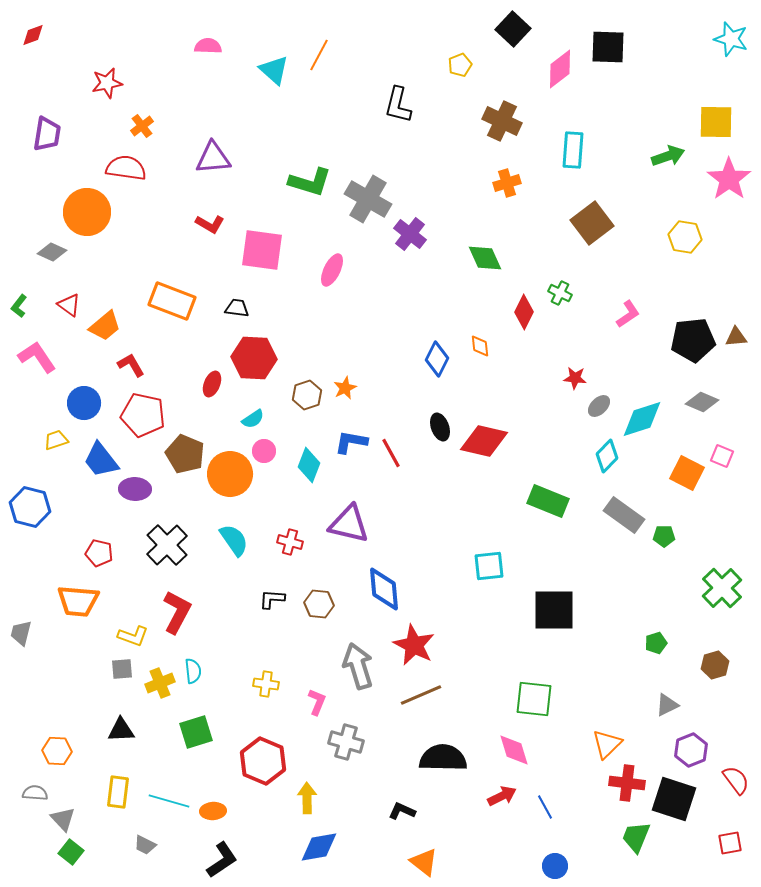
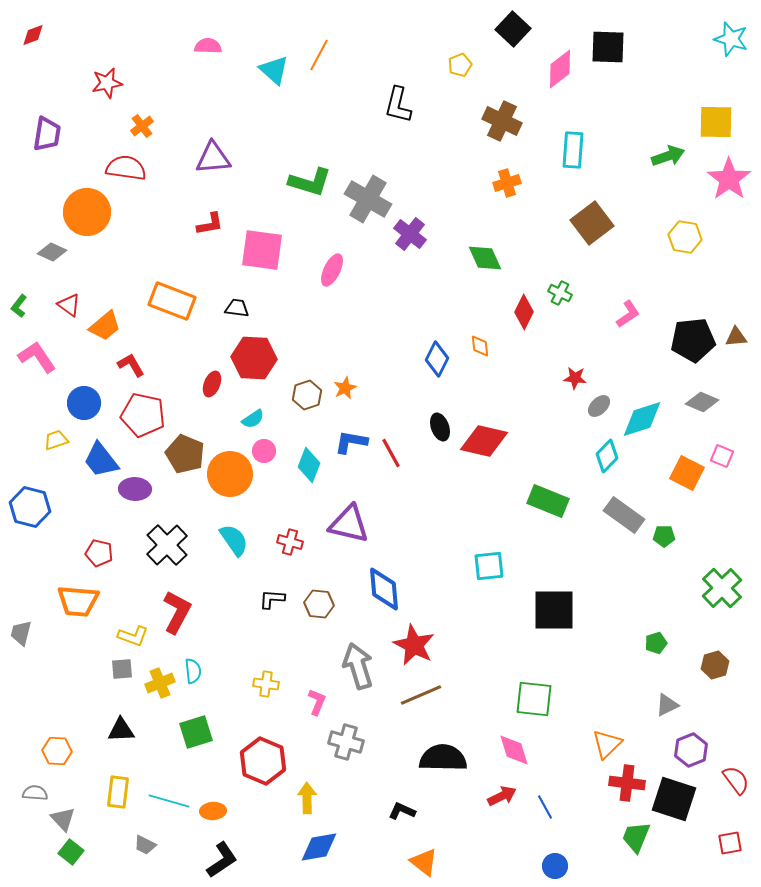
red L-shape at (210, 224): rotated 40 degrees counterclockwise
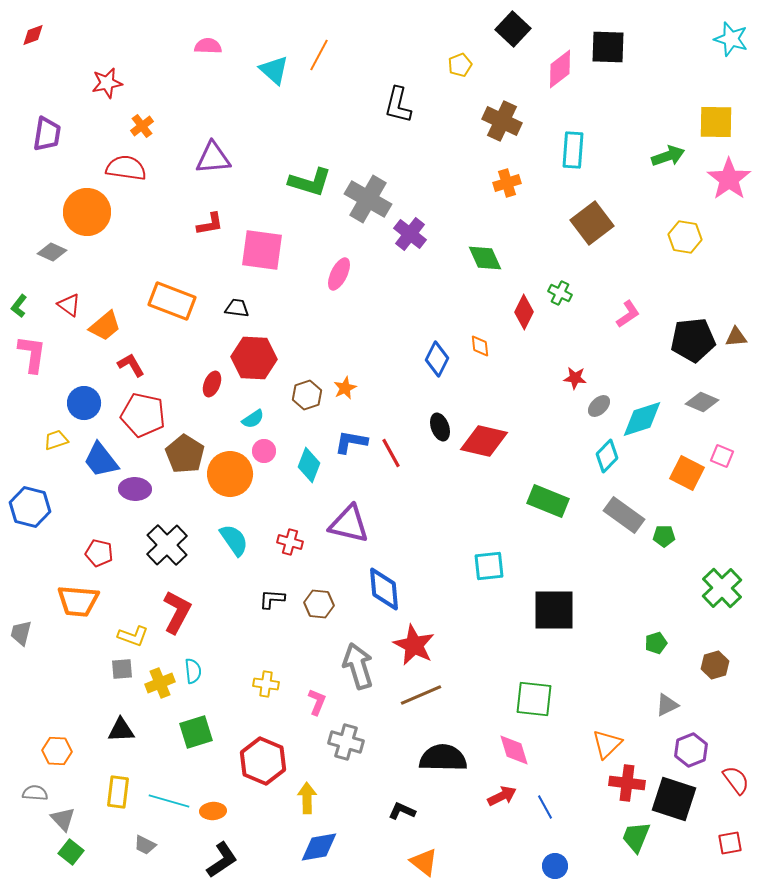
pink ellipse at (332, 270): moved 7 px right, 4 px down
pink L-shape at (37, 357): moved 5 px left, 3 px up; rotated 42 degrees clockwise
brown pentagon at (185, 454): rotated 9 degrees clockwise
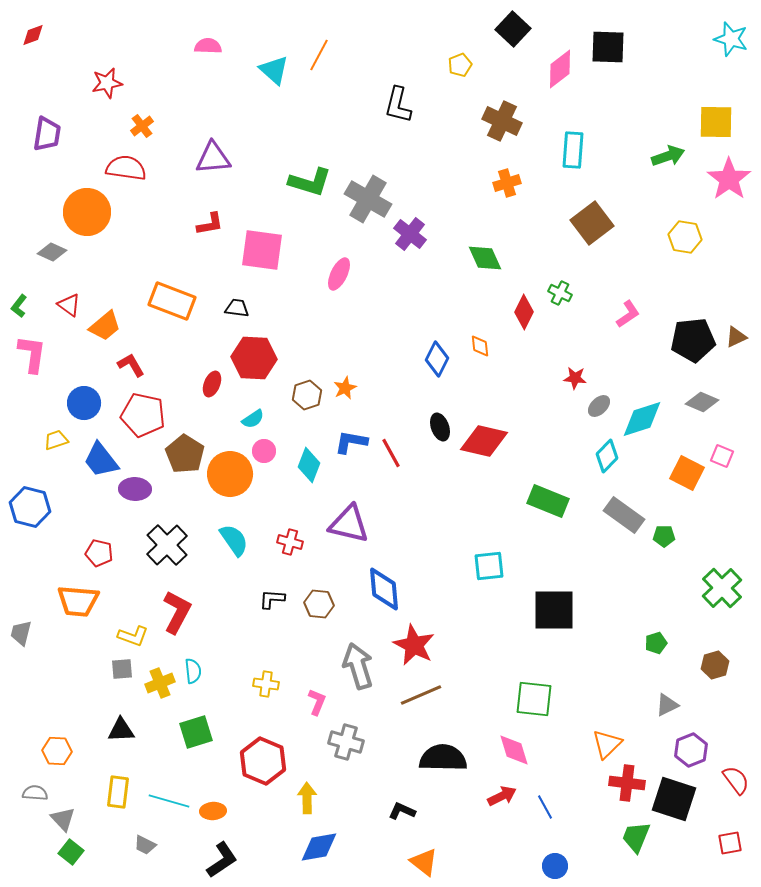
brown triangle at (736, 337): rotated 20 degrees counterclockwise
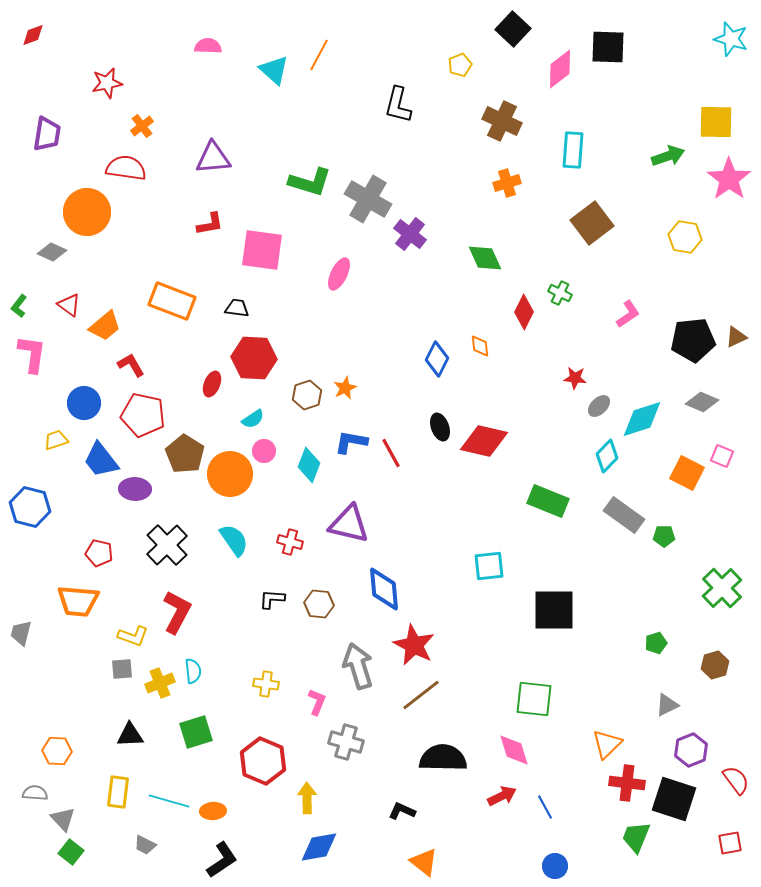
brown line at (421, 695): rotated 15 degrees counterclockwise
black triangle at (121, 730): moved 9 px right, 5 px down
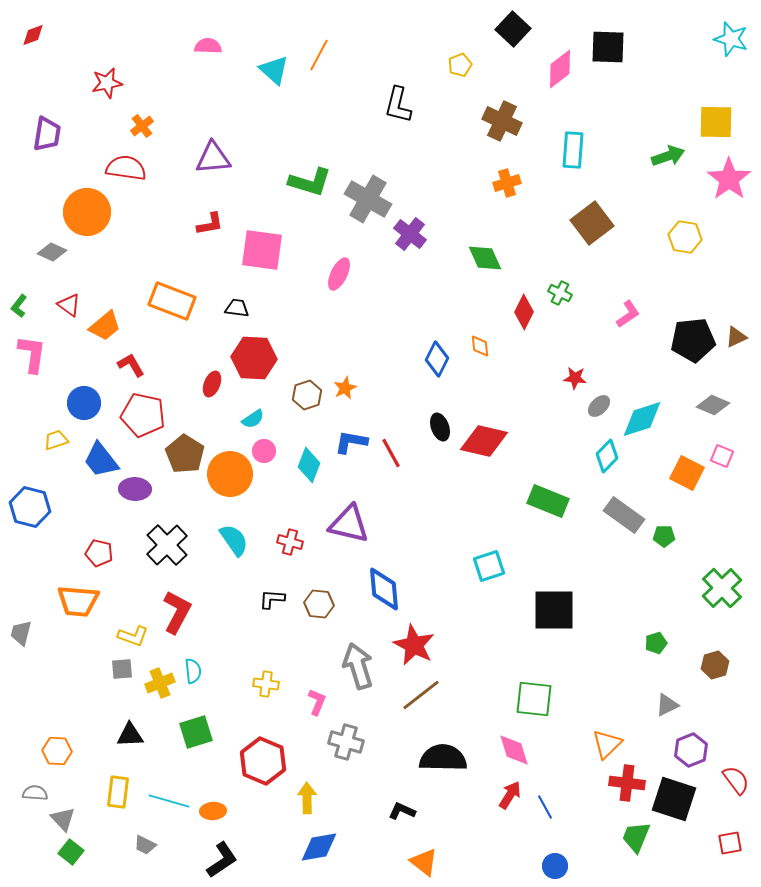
gray diamond at (702, 402): moved 11 px right, 3 px down
cyan square at (489, 566): rotated 12 degrees counterclockwise
red arrow at (502, 796): moved 8 px right, 1 px up; rotated 32 degrees counterclockwise
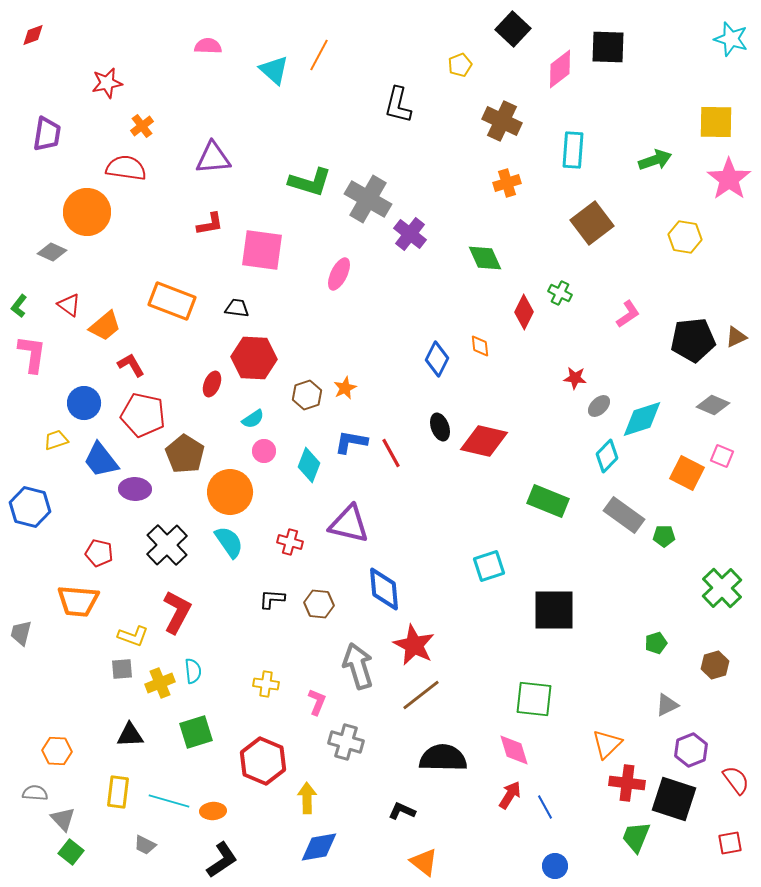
green arrow at (668, 156): moved 13 px left, 4 px down
orange circle at (230, 474): moved 18 px down
cyan semicircle at (234, 540): moved 5 px left, 2 px down
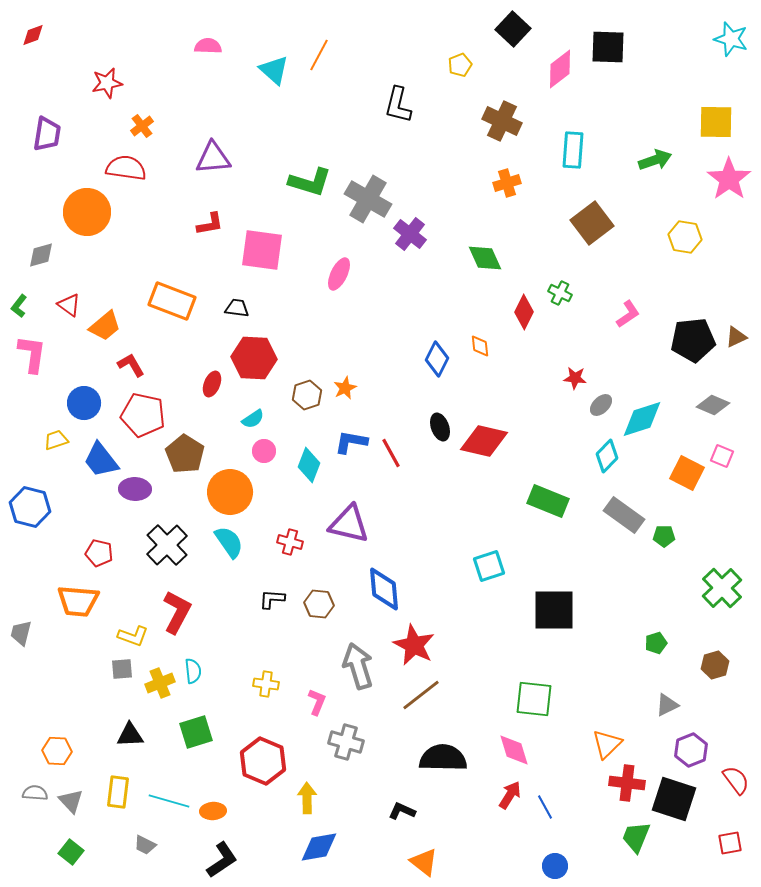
gray diamond at (52, 252): moved 11 px left, 3 px down; rotated 40 degrees counterclockwise
gray ellipse at (599, 406): moved 2 px right, 1 px up
gray triangle at (63, 819): moved 8 px right, 18 px up
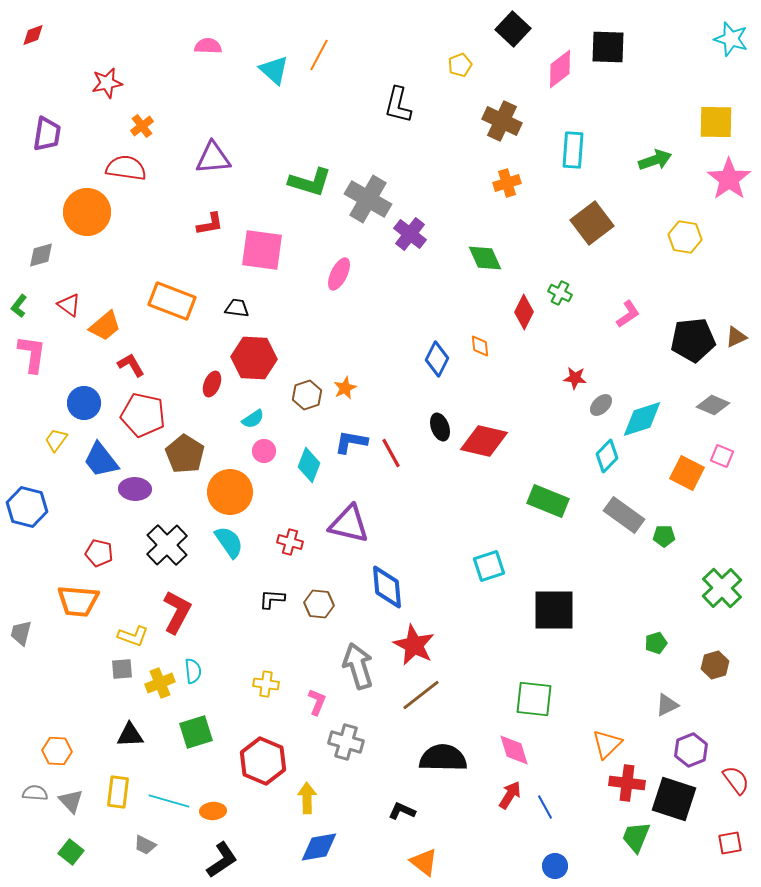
yellow trapezoid at (56, 440): rotated 35 degrees counterclockwise
blue hexagon at (30, 507): moved 3 px left
blue diamond at (384, 589): moved 3 px right, 2 px up
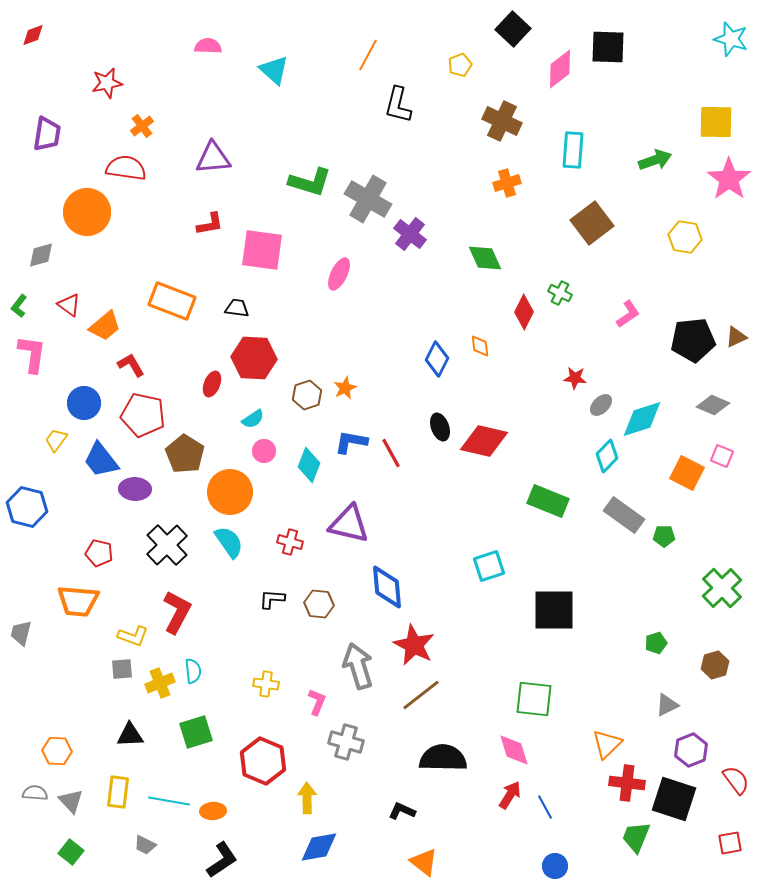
orange line at (319, 55): moved 49 px right
cyan line at (169, 801): rotated 6 degrees counterclockwise
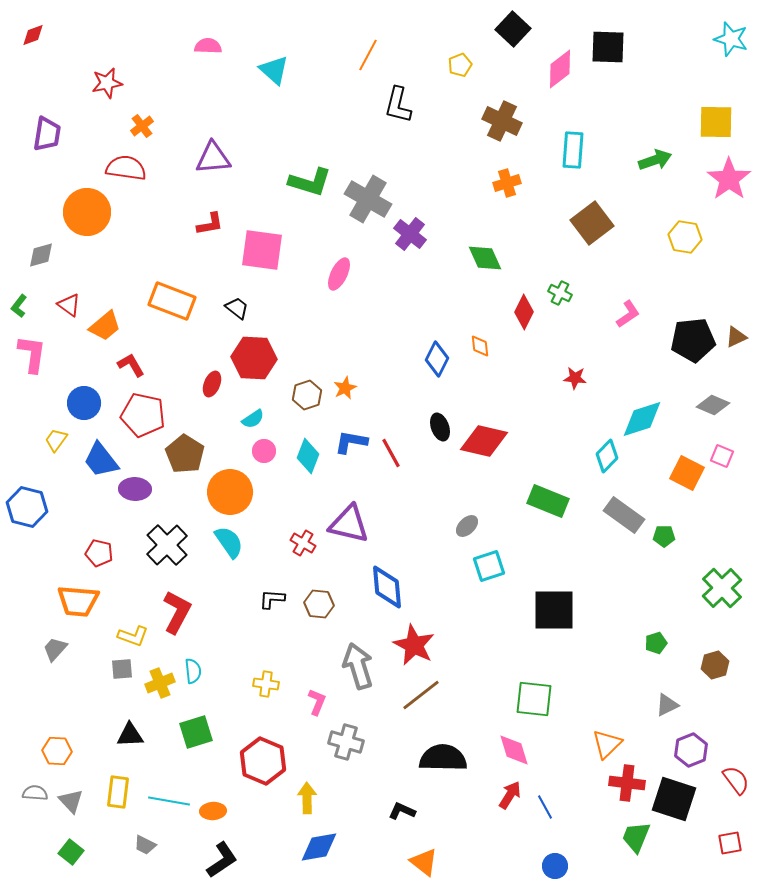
black trapezoid at (237, 308): rotated 30 degrees clockwise
gray ellipse at (601, 405): moved 134 px left, 121 px down
cyan diamond at (309, 465): moved 1 px left, 9 px up
red cross at (290, 542): moved 13 px right, 1 px down; rotated 15 degrees clockwise
gray trapezoid at (21, 633): moved 34 px right, 16 px down; rotated 28 degrees clockwise
